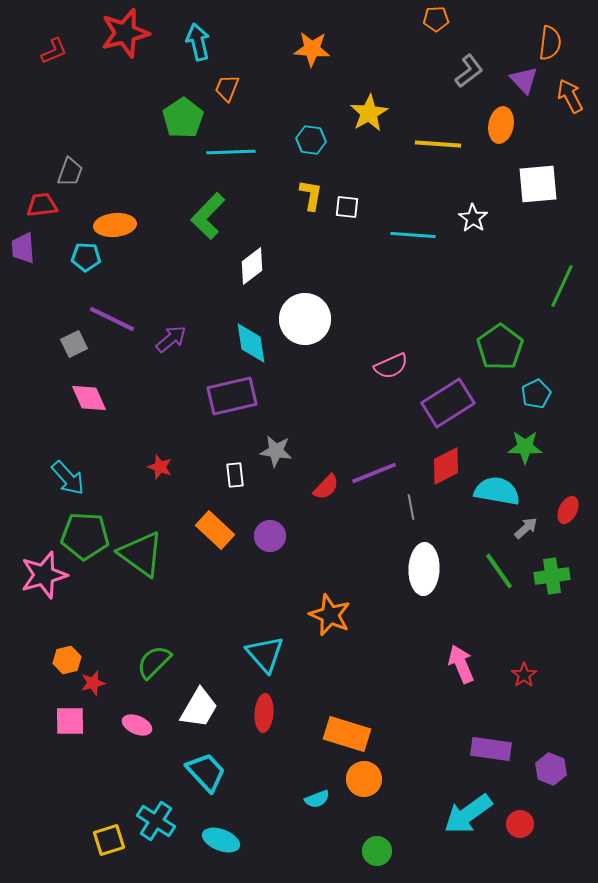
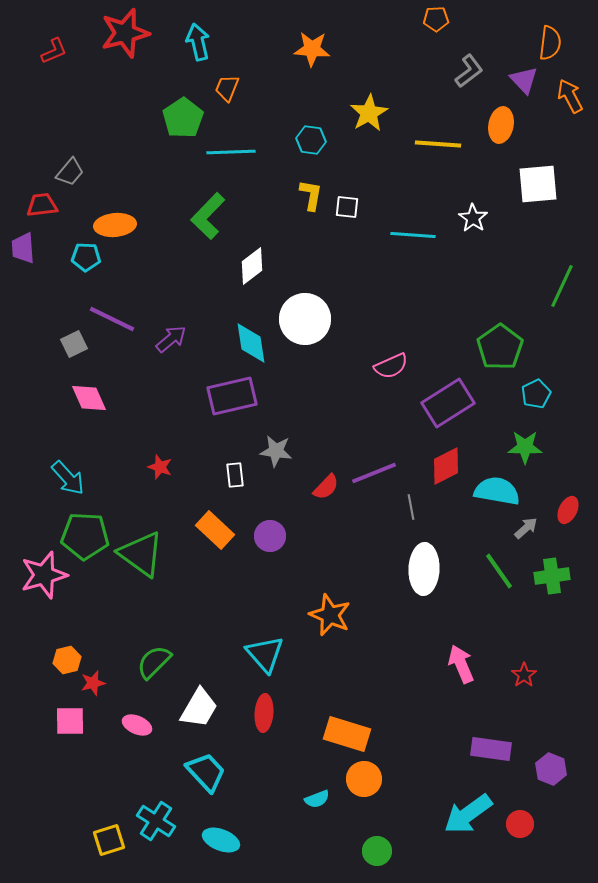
gray trapezoid at (70, 172): rotated 20 degrees clockwise
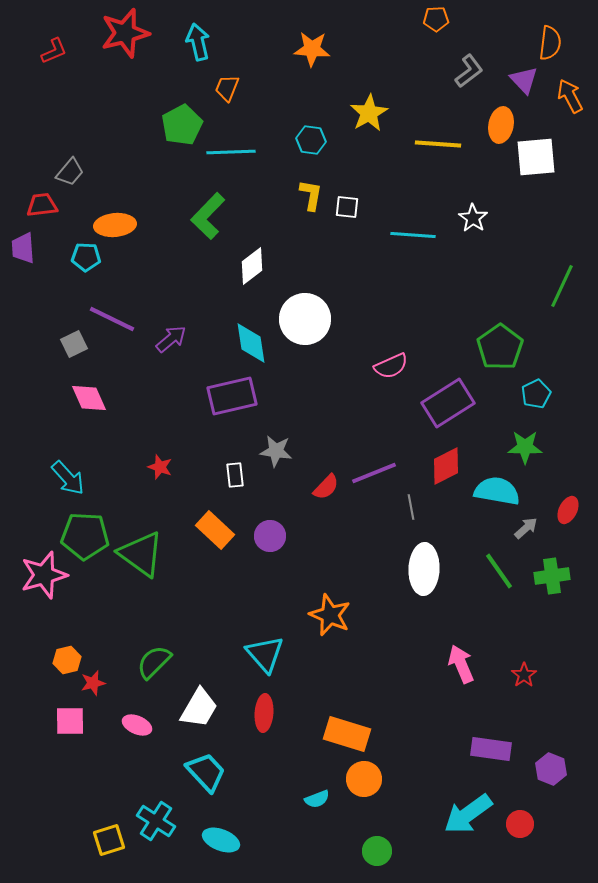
green pentagon at (183, 118): moved 1 px left, 7 px down; rotated 6 degrees clockwise
white square at (538, 184): moved 2 px left, 27 px up
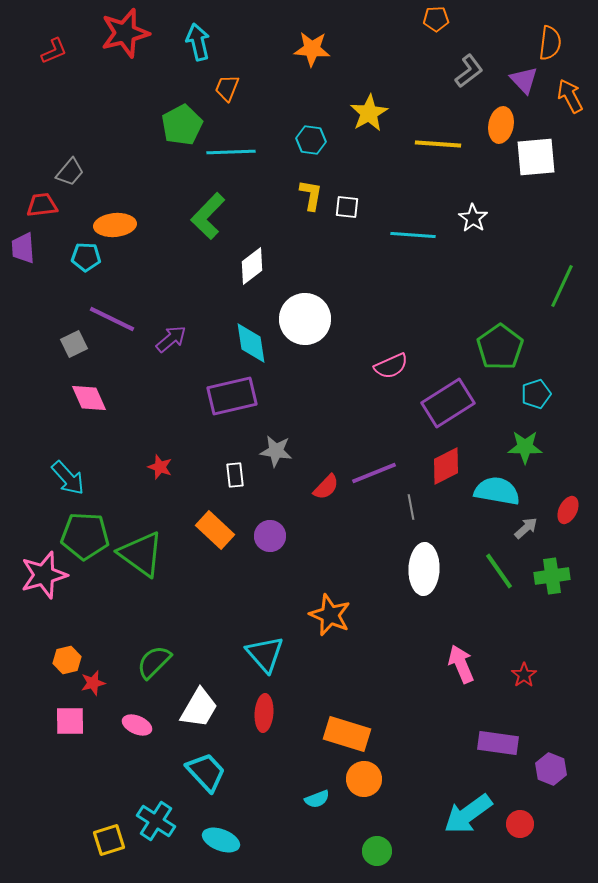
cyan pentagon at (536, 394): rotated 8 degrees clockwise
purple rectangle at (491, 749): moved 7 px right, 6 px up
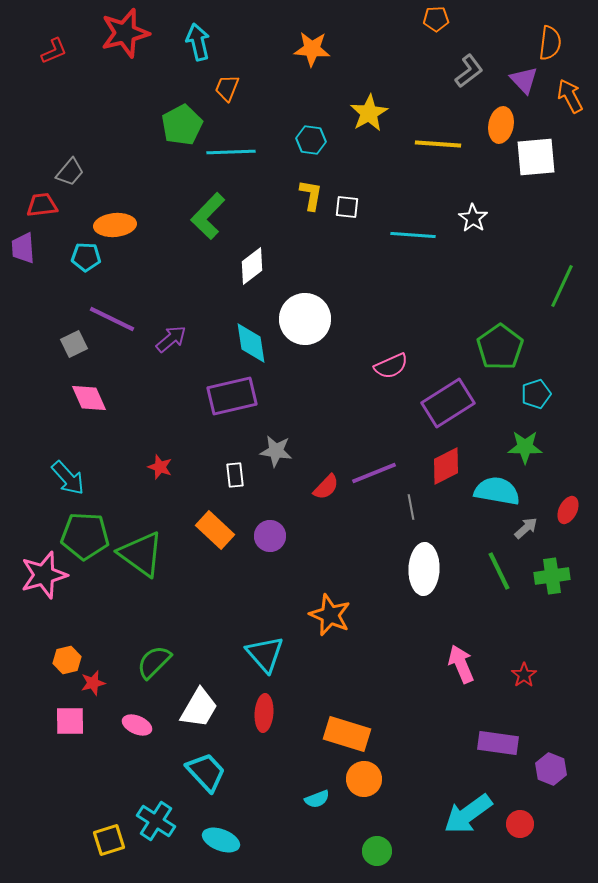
green line at (499, 571): rotated 9 degrees clockwise
